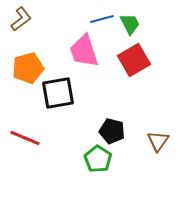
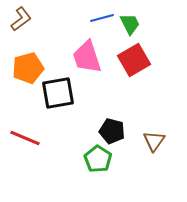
blue line: moved 1 px up
pink trapezoid: moved 3 px right, 6 px down
brown triangle: moved 4 px left
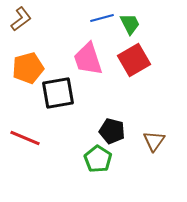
pink trapezoid: moved 1 px right, 2 px down
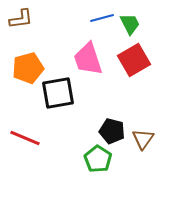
brown L-shape: rotated 30 degrees clockwise
brown triangle: moved 11 px left, 2 px up
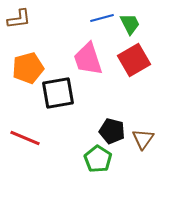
brown L-shape: moved 2 px left
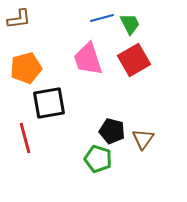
orange pentagon: moved 2 px left
black square: moved 9 px left, 10 px down
red line: rotated 52 degrees clockwise
green pentagon: rotated 16 degrees counterclockwise
